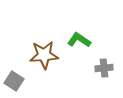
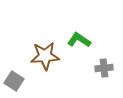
brown star: moved 1 px right, 1 px down
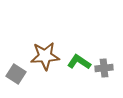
green L-shape: moved 22 px down
gray square: moved 2 px right, 7 px up
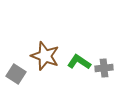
brown star: rotated 24 degrees clockwise
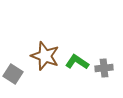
green L-shape: moved 2 px left
gray square: moved 3 px left
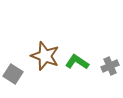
gray cross: moved 6 px right, 2 px up; rotated 18 degrees counterclockwise
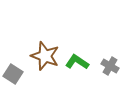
gray cross: rotated 36 degrees counterclockwise
